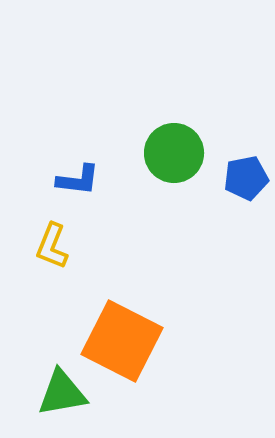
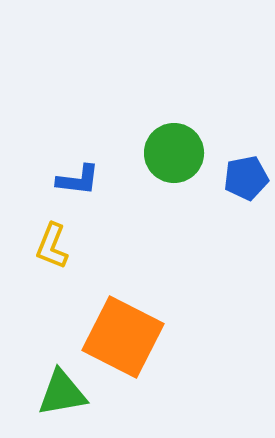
orange square: moved 1 px right, 4 px up
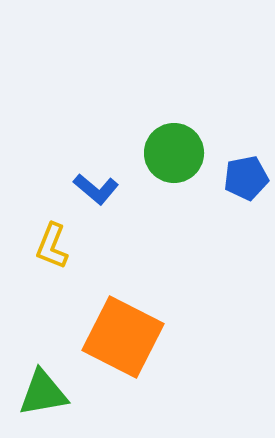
blue L-shape: moved 18 px right, 9 px down; rotated 33 degrees clockwise
green triangle: moved 19 px left
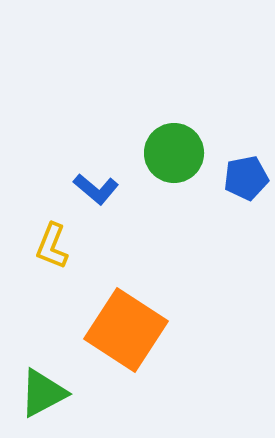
orange square: moved 3 px right, 7 px up; rotated 6 degrees clockwise
green triangle: rotated 18 degrees counterclockwise
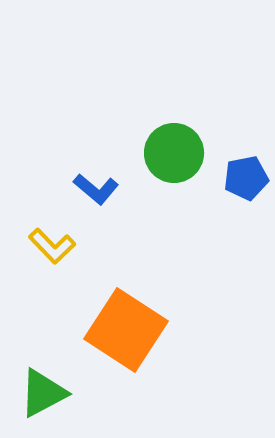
yellow L-shape: rotated 66 degrees counterclockwise
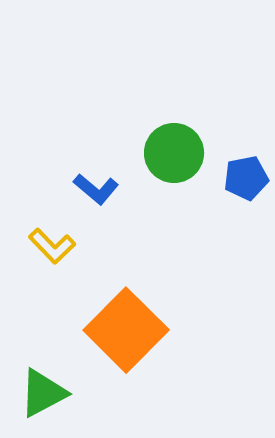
orange square: rotated 12 degrees clockwise
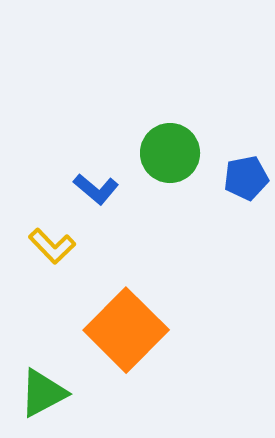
green circle: moved 4 px left
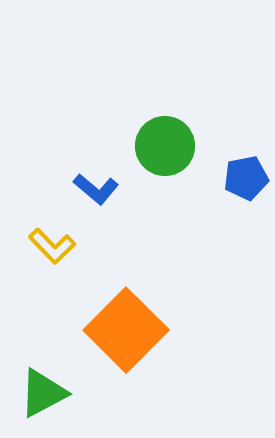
green circle: moved 5 px left, 7 px up
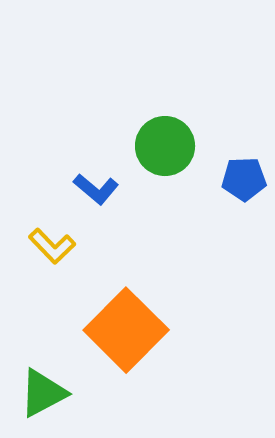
blue pentagon: moved 2 px left, 1 px down; rotated 9 degrees clockwise
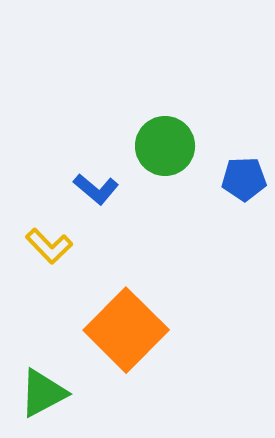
yellow L-shape: moved 3 px left
